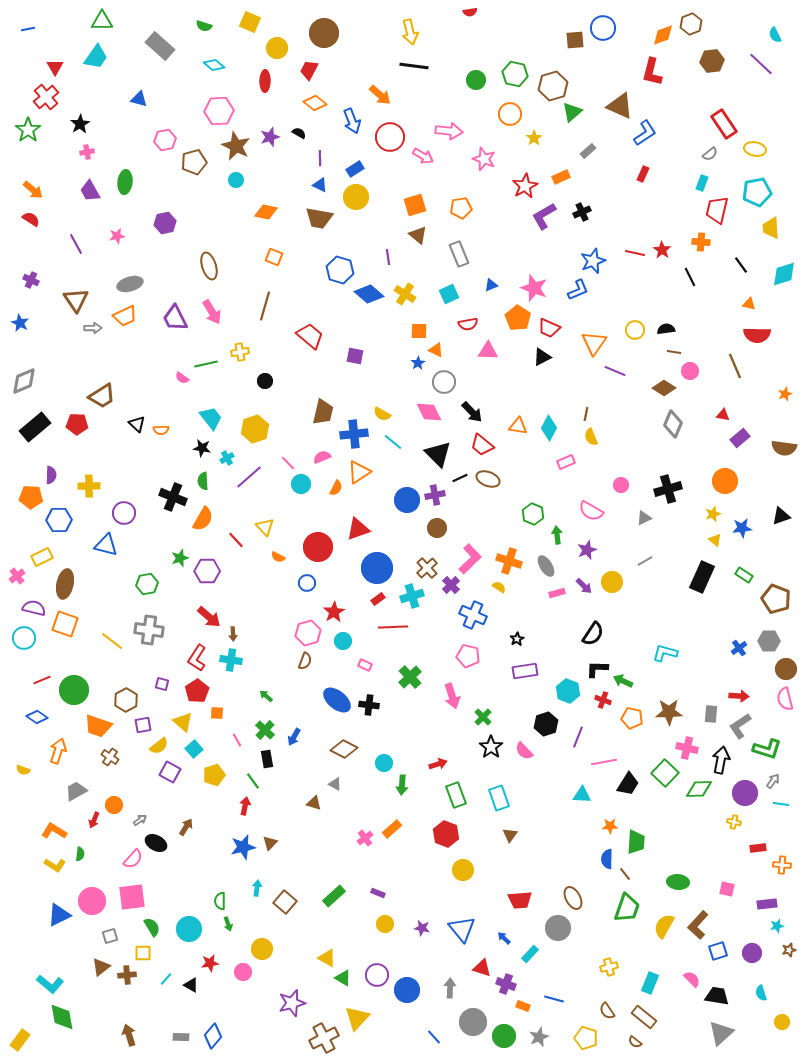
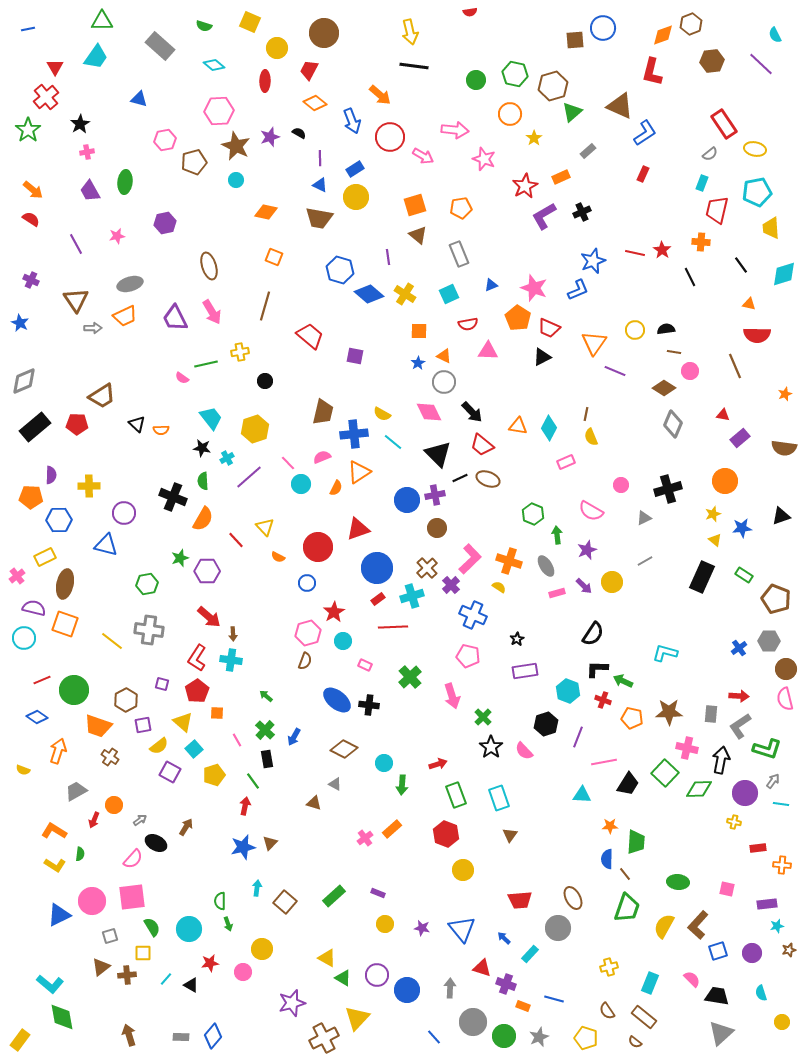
pink arrow at (449, 131): moved 6 px right, 1 px up
orange triangle at (436, 350): moved 8 px right, 6 px down
yellow rectangle at (42, 557): moved 3 px right
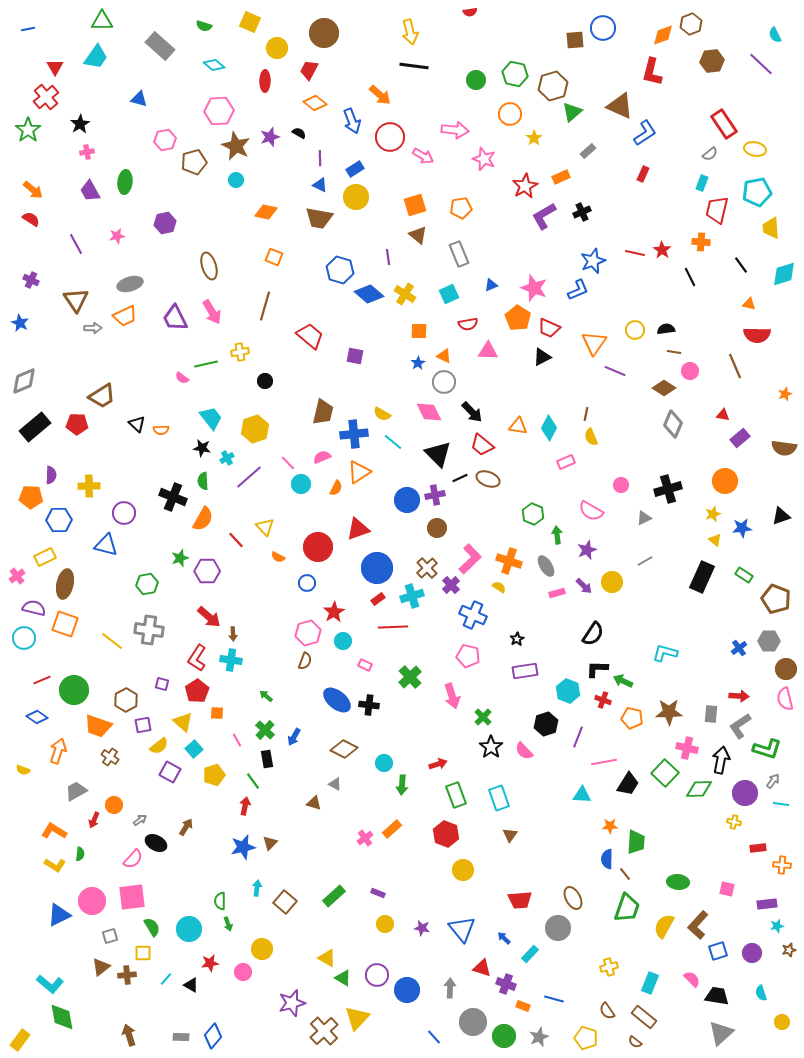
brown cross at (324, 1038): moved 7 px up; rotated 16 degrees counterclockwise
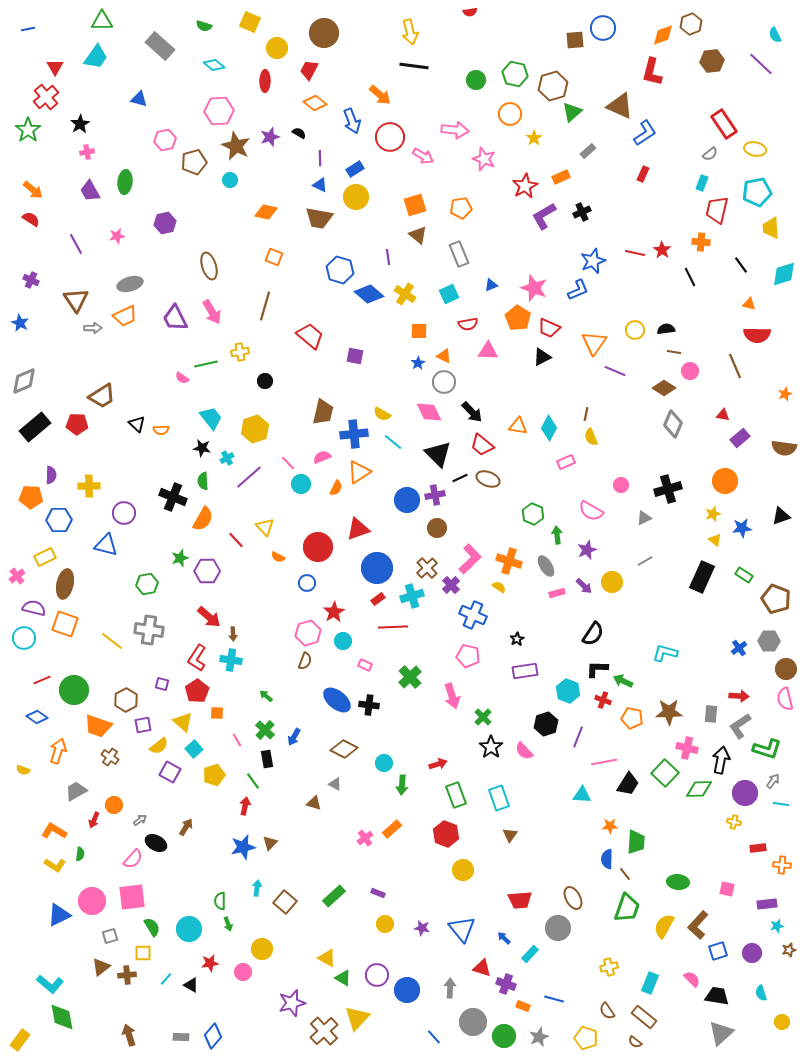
cyan circle at (236, 180): moved 6 px left
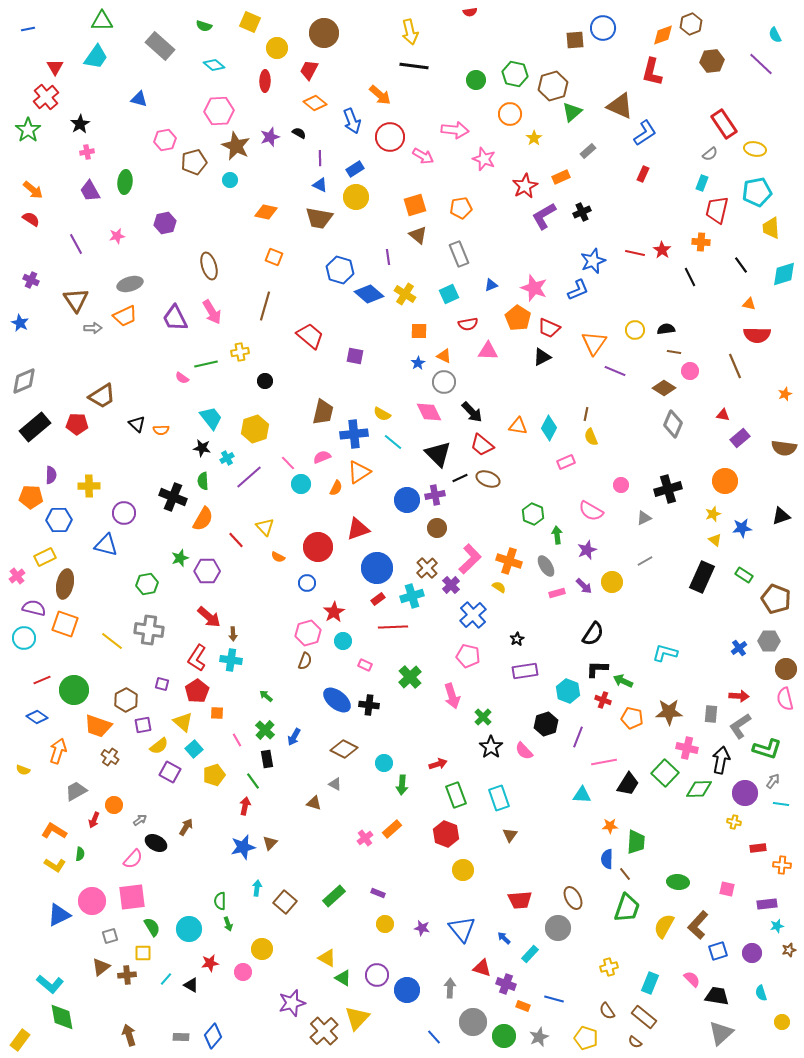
blue cross at (473, 615): rotated 24 degrees clockwise
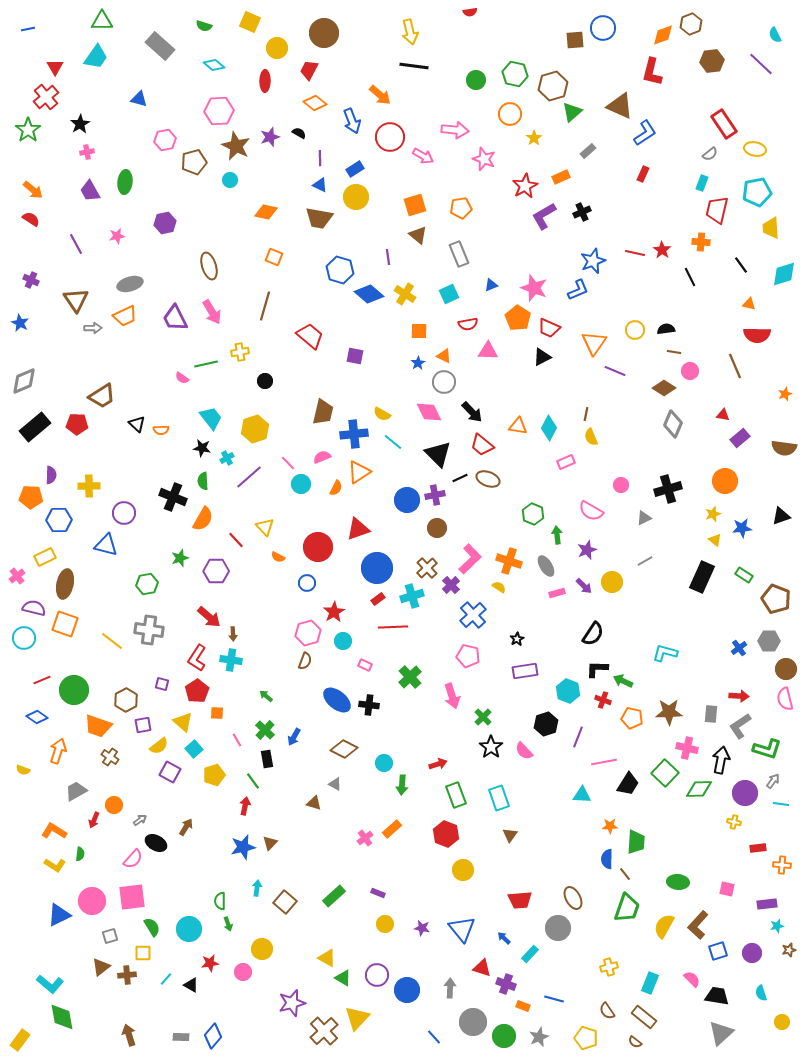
purple hexagon at (207, 571): moved 9 px right
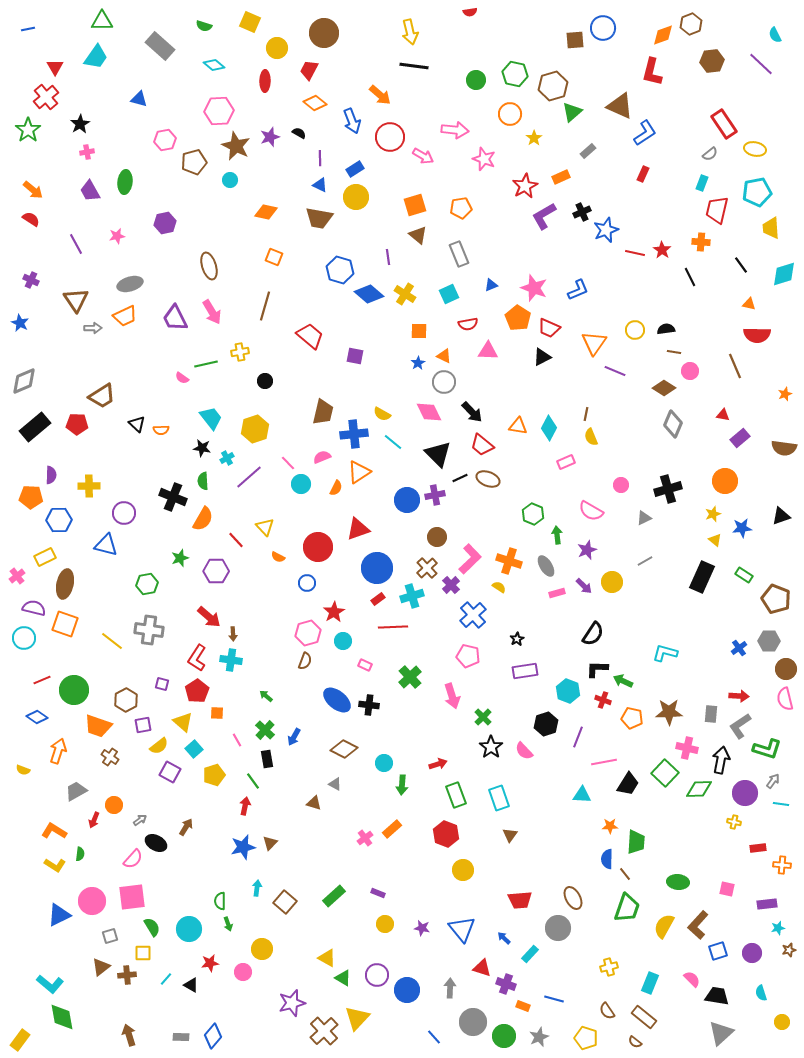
blue star at (593, 261): moved 13 px right, 31 px up
brown circle at (437, 528): moved 9 px down
cyan star at (777, 926): moved 1 px right, 2 px down
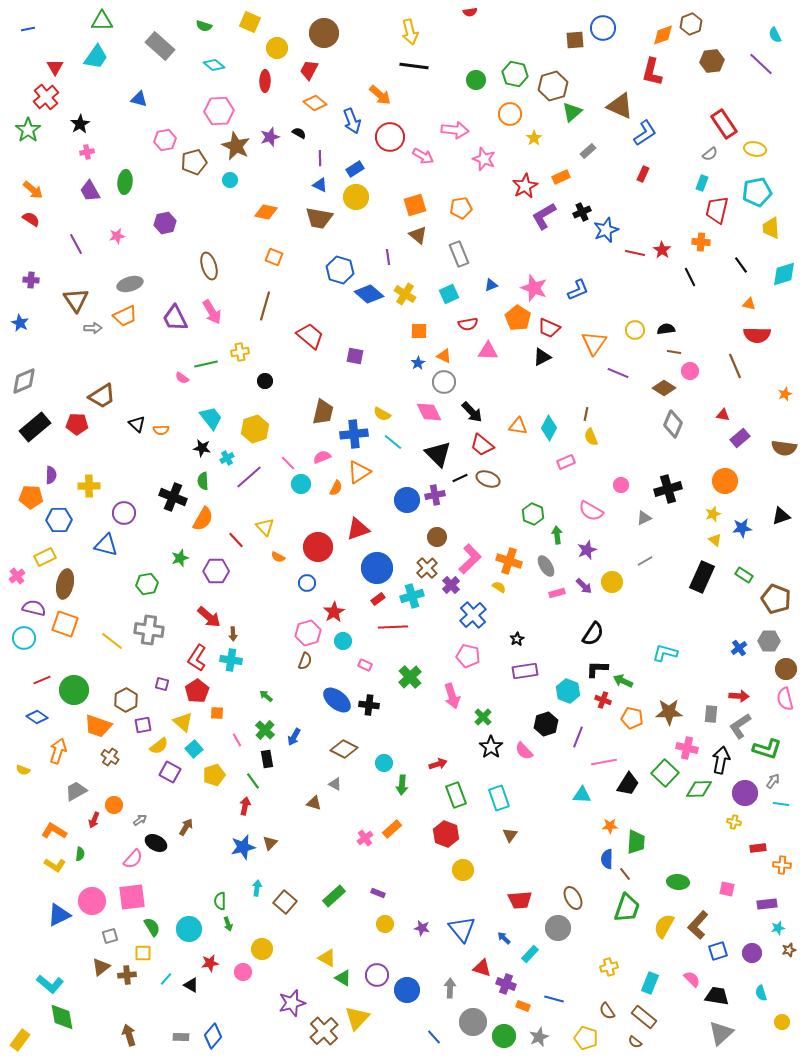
purple cross at (31, 280): rotated 21 degrees counterclockwise
purple line at (615, 371): moved 3 px right, 2 px down
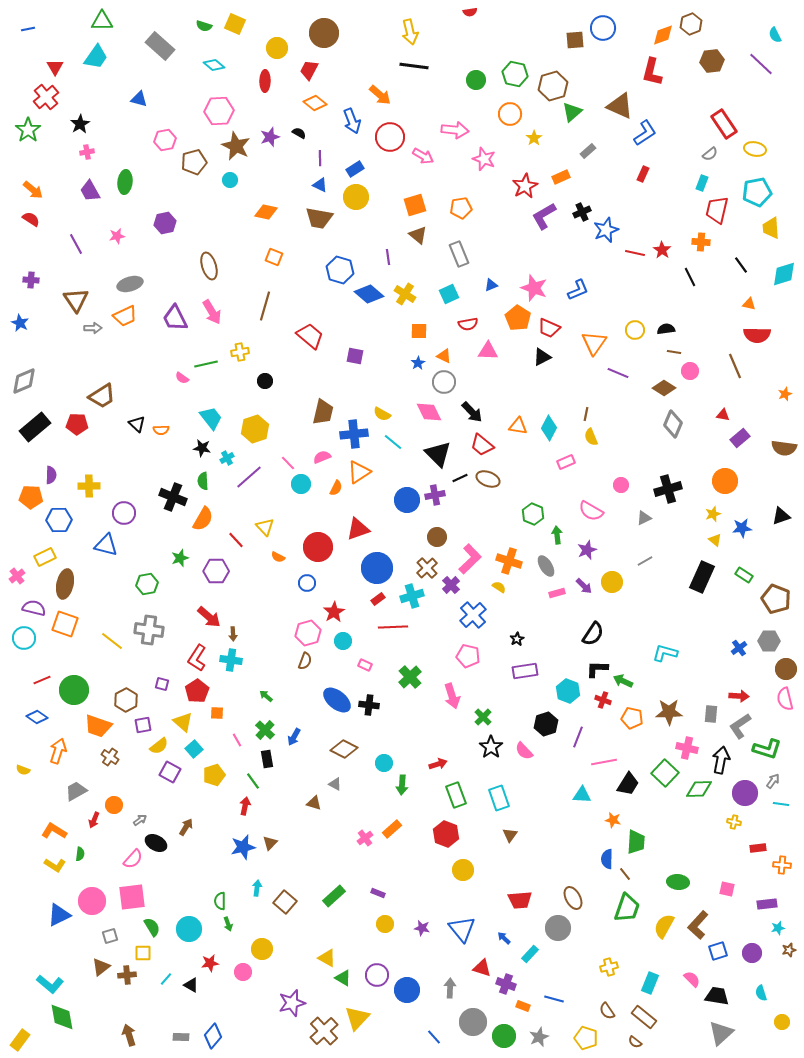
yellow square at (250, 22): moved 15 px left, 2 px down
orange star at (610, 826): moved 3 px right, 6 px up; rotated 14 degrees clockwise
